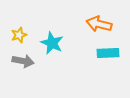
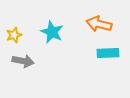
yellow star: moved 5 px left
cyan star: moved 11 px up
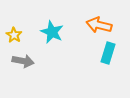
orange arrow: moved 1 px down
yellow star: rotated 21 degrees counterclockwise
cyan rectangle: rotated 70 degrees counterclockwise
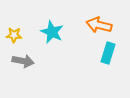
yellow star: rotated 28 degrees counterclockwise
